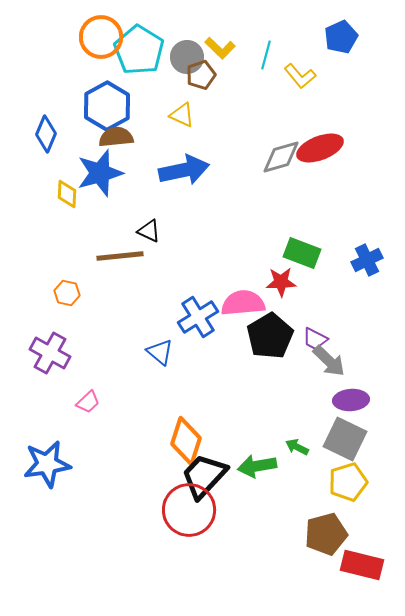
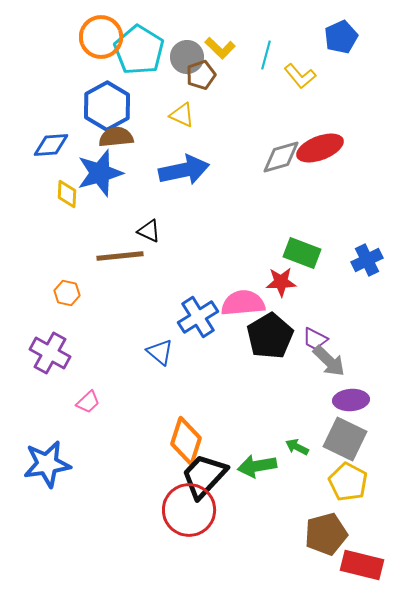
blue diamond at (46, 134): moved 5 px right, 11 px down; rotated 63 degrees clockwise
yellow pentagon at (348, 482): rotated 27 degrees counterclockwise
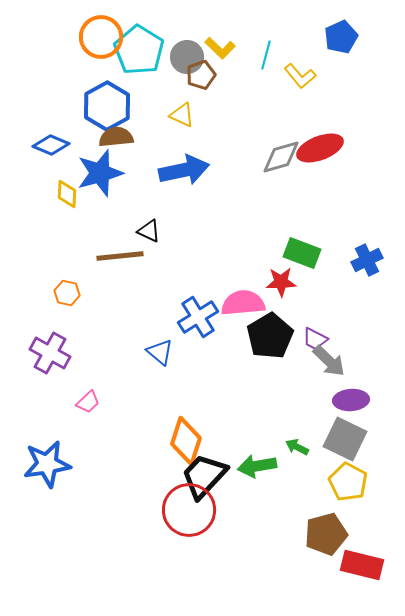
blue diamond at (51, 145): rotated 27 degrees clockwise
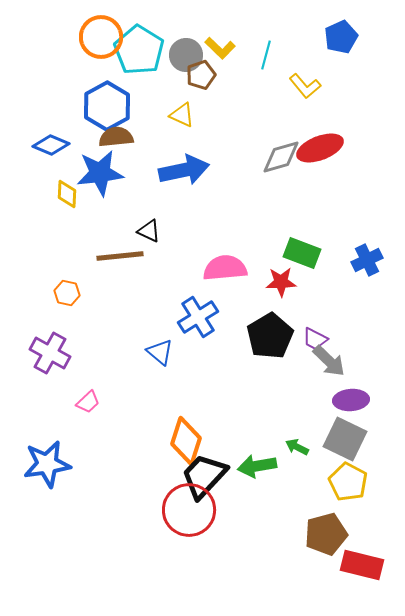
gray circle at (187, 57): moved 1 px left, 2 px up
yellow L-shape at (300, 76): moved 5 px right, 10 px down
blue star at (100, 173): rotated 9 degrees clockwise
pink semicircle at (243, 303): moved 18 px left, 35 px up
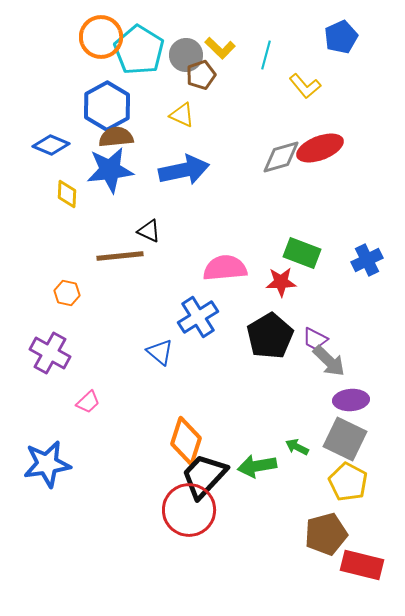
blue star at (100, 173): moved 10 px right, 3 px up
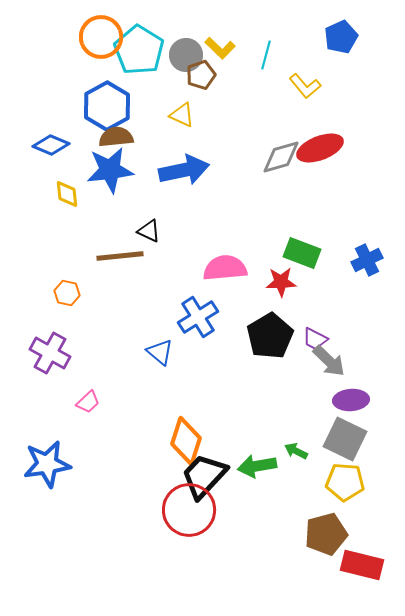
yellow diamond at (67, 194): rotated 8 degrees counterclockwise
green arrow at (297, 447): moved 1 px left, 4 px down
yellow pentagon at (348, 482): moved 3 px left; rotated 24 degrees counterclockwise
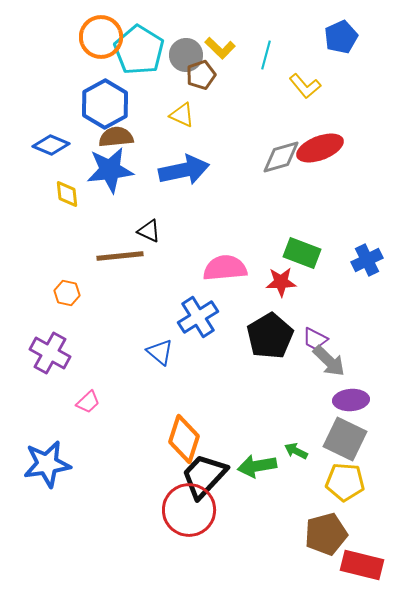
blue hexagon at (107, 106): moved 2 px left, 2 px up
orange diamond at (186, 441): moved 2 px left, 2 px up
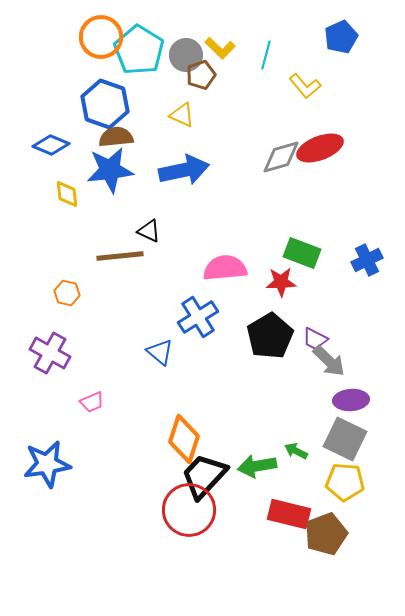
blue hexagon at (105, 104): rotated 12 degrees counterclockwise
pink trapezoid at (88, 402): moved 4 px right; rotated 20 degrees clockwise
brown pentagon at (326, 534): rotated 6 degrees counterclockwise
red rectangle at (362, 565): moved 73 px left, 51 px up
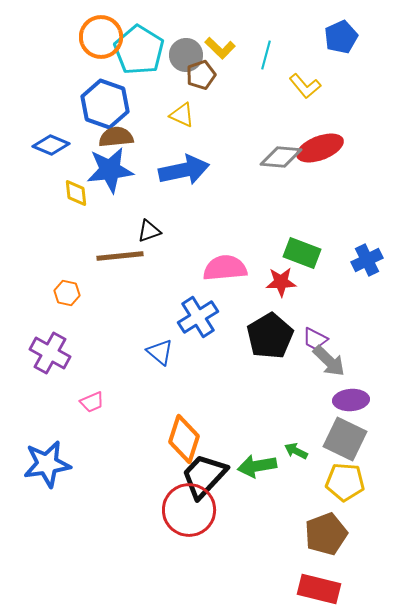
gray diamond at (281, 157): rotated 21 degrees clockwise
yellow diamond at (67, 194): moved 9 px right, 1 px up
black triangle at (149, 231): rotated 45 degrees counterclockwise
red rectangle at (289, 514): moved 30 px right, 75 px down
